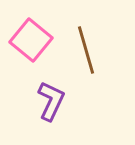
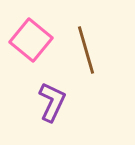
purple L-shape: moved 1 px right, 1 px down
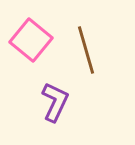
purple L-shape: moved 3 px right
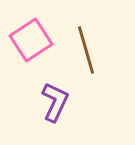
pink square: rotated 18 degrees clockwise
